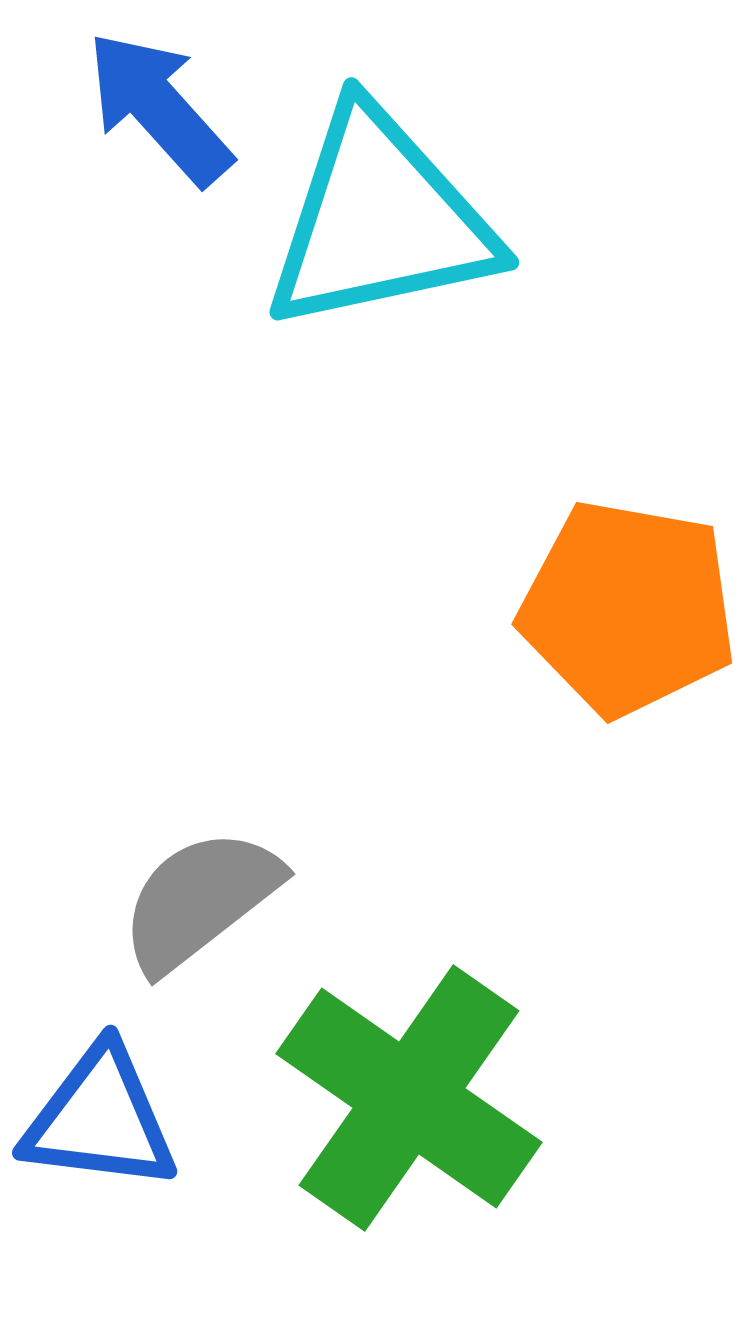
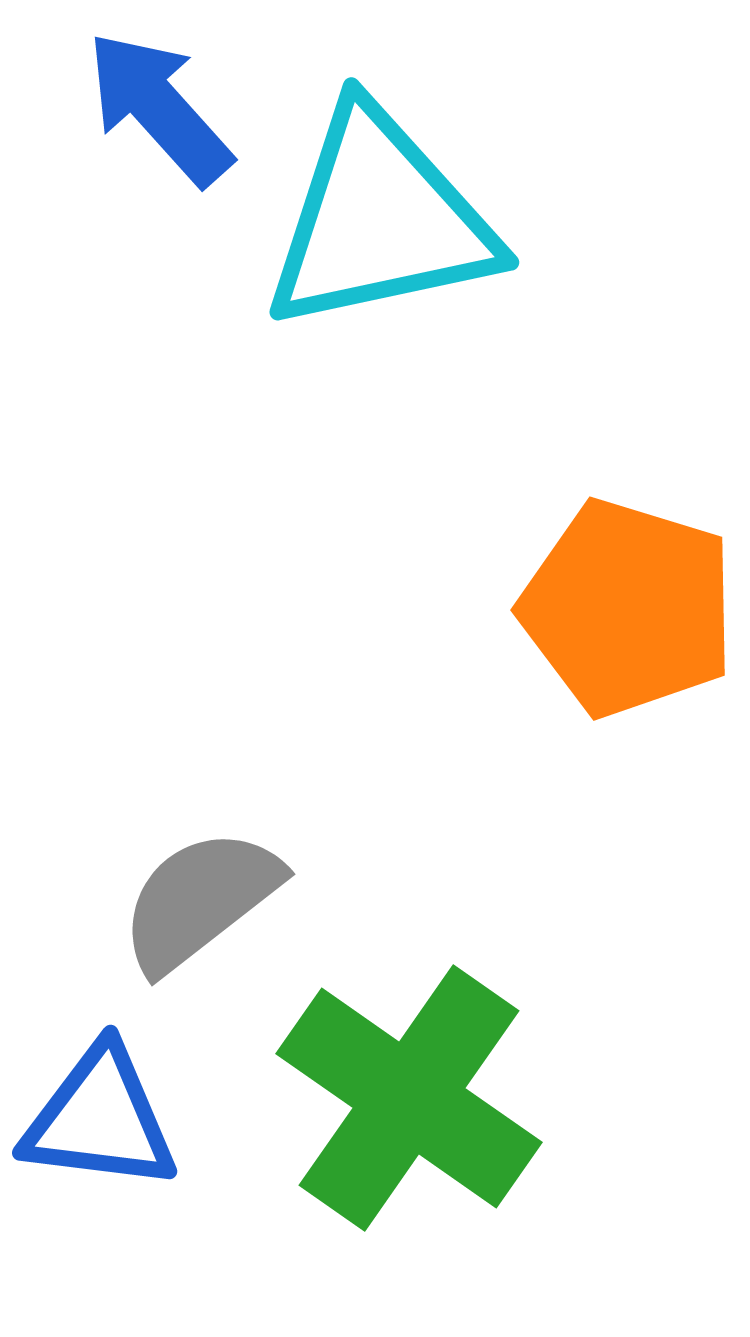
orange pentagon: rotated 7 degrees clockwise
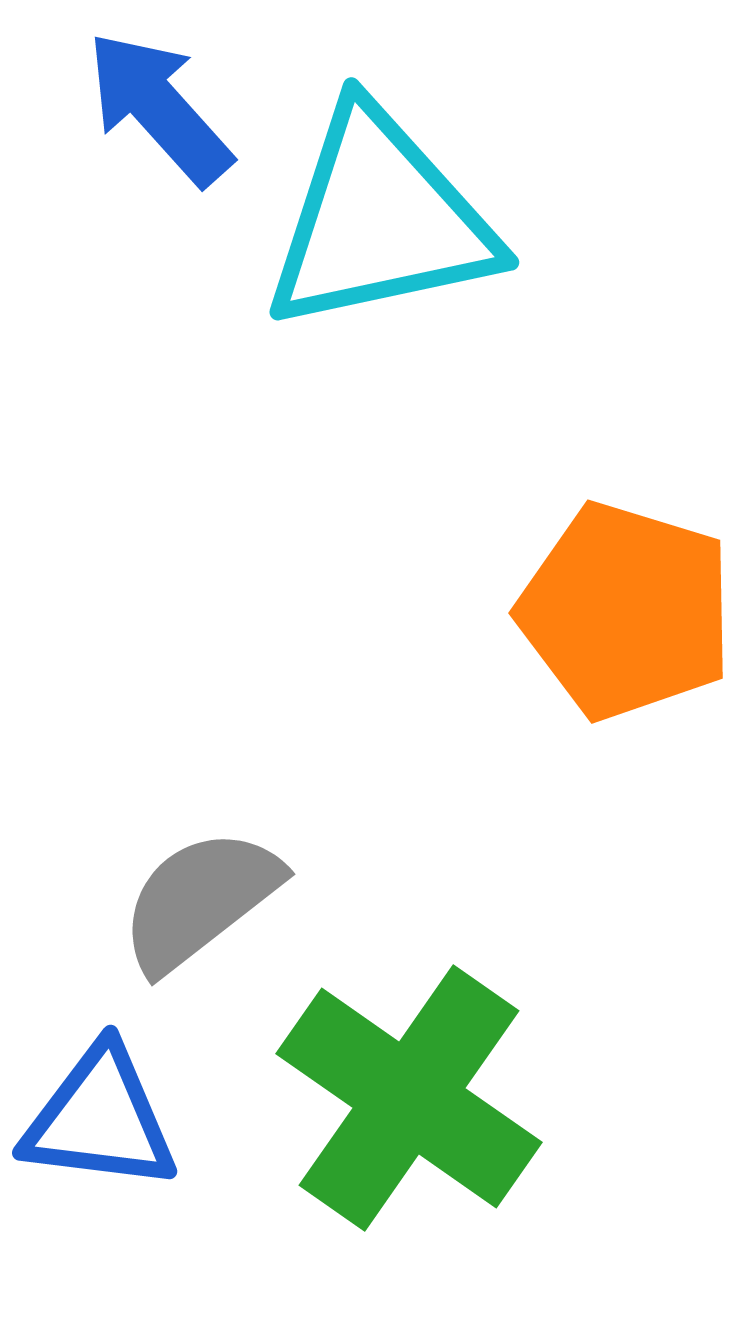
orange pentagon: moved 2 px left, 3 px down
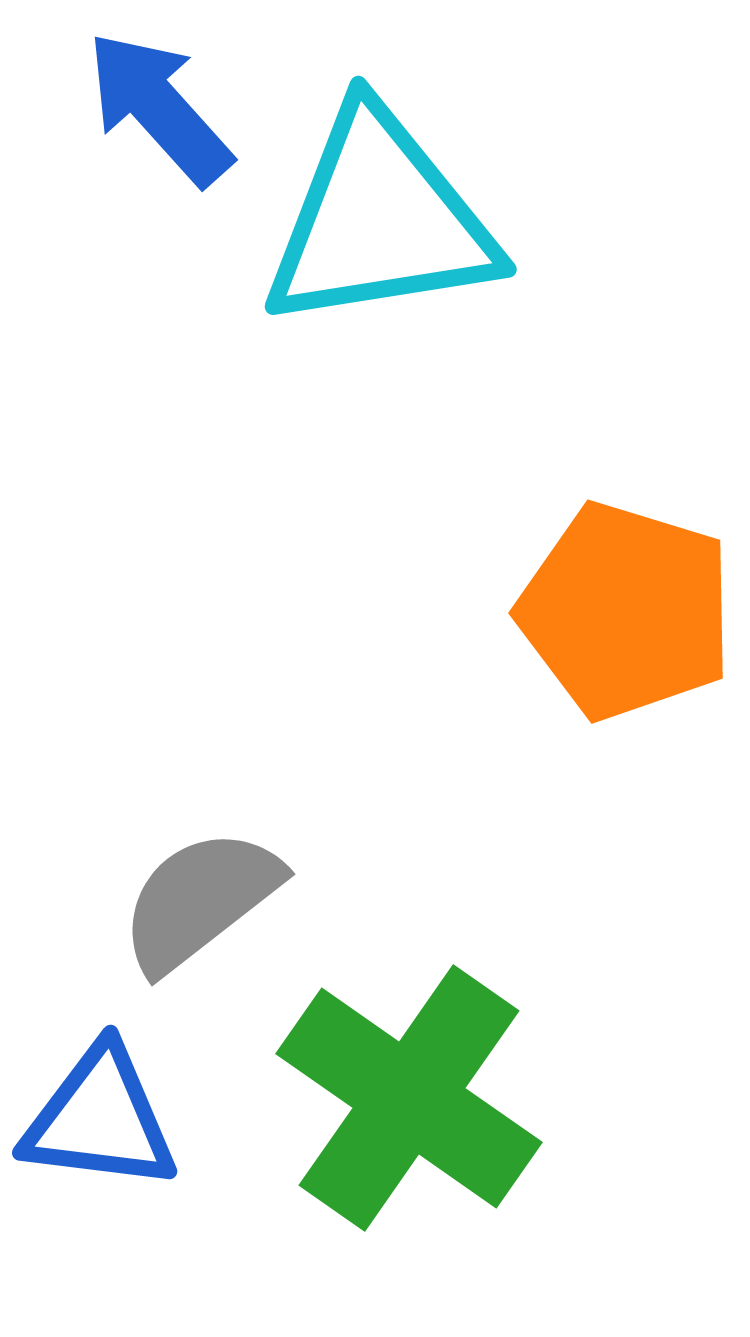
cyan triangle: rotated 3 degrees clockwise
